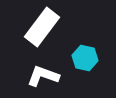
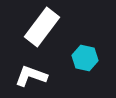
white L-shape: moved 12 px left
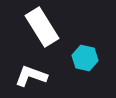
white rectangle: rotated 69 degrees counterclockwise
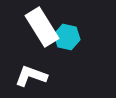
cyan hexagon: moved 18 px left, 21 px up
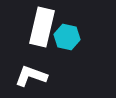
white rectangle: rotated 45 degrees clockwise
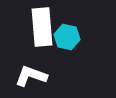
white rectangle: rotated 18 degrees counterclockwise
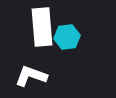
cyan hexagon: rotated 20 degrees counterclockwise
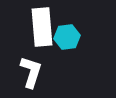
white L-shape: moved 4 px up; rotated 88 degrees clockwise
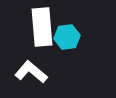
white L-shape: rotated 68 degrees counterclockwise
